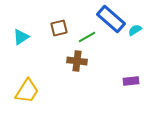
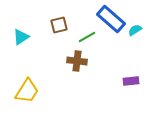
brown square: moved 3 px up
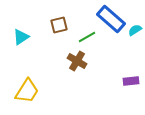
brown cross: rotated 24 degrees clockwise
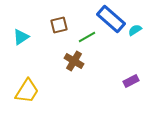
brown cross: moved 3 px left
purple rectangle: rotated 21 degrees counterclockwise
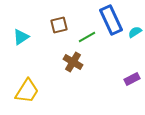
blue rectangle: moved 1 px down; rotated 24 degrees clockwise
cyan semicircle: moved 2 px down
brown cross: moved 1 px left, 1 px down
purple rectangle: moved 1 px right, 2 px up
